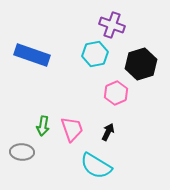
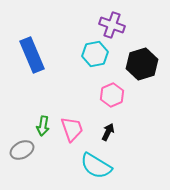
blue rectangle: rotated 48 degrees clockwise
black hexagon: moved 1 px right
pink hexagon: moved 4 px left, 2 px down
gray ellipse: moved 2 px up; rotated 30 degrees counterclockwise
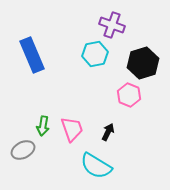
black hexagon: moved 1 px right, 1 px up
pink hexagon: moved 17 px right; rotated 15 degrees counterclockwise
gray ellipse: moved 1 px right
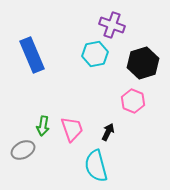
pink hexagon: moved 4 px right, 6 px down
cyan semicircle: rotated 44 degrees clockwise
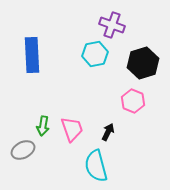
blue rectangle: rotated 20 degrees clockwise
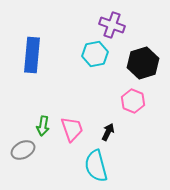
blue rectangle: rotated 8 degrees clockwise
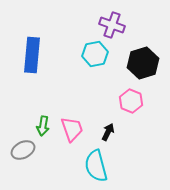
pink hexagon: moved 2 px left
